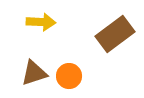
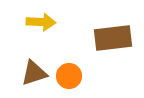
brown rectangle: moved 2 px left, 4 px down; rotated 30 degrees clockwise
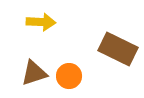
brown rectangle: moved 5 px right, 11 px down; rotated 33 degrees clockwise
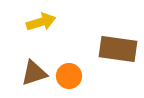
yellow arrow: rotated 20 degrees counterclockwise
brown rectangle: rotated 18 degrees counterclockwise
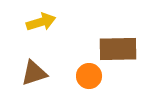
brown rectangle: rotated 9 degrees counterclockwise
orange circle: moved 20 px right
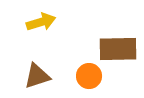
brown triangle: moved 3 px right, 3 px down
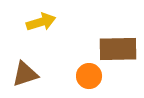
brown triangle: moved 12 px left, 2 px up
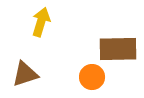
yellow arrow: rotated 56 degrees counterclockwise
orange circle: moved 3 px right, 1 px down
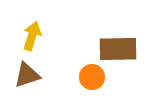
yellow arrow: moved 9 px left, 14 px down
brown triangle: moved 2 px right, 1 px down
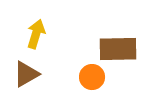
yellow arrow: moved 4 px right, 2 px up
brown triangle: moved 1 px left, 1 px up; rotated 12 degrees counterclockwise
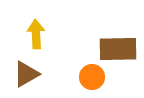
yellow arrow: rotated 20 degrees counterclockwise
